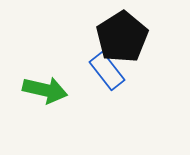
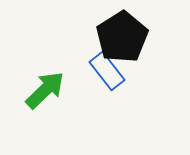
green arrow: rotated 57 degrees counterclockwise
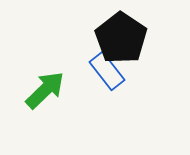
black pentagon: moved 1 px left, 1 px down; rotated 6 degrees counterclockwise
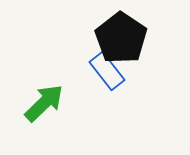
green arrow: moved 1 px left, 13 px down
